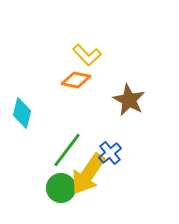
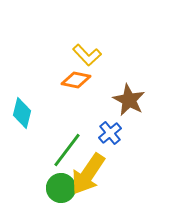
blue cross: moved 20 px up
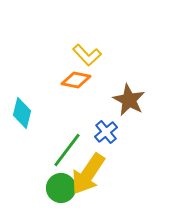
blue cross: moved 4 px left, 1 px up
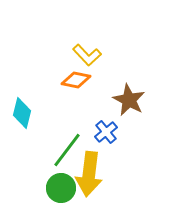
yellow arrow: moved 1 px right; rotated 27 degrees counterclockwise
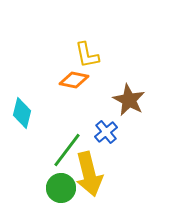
yellow L-shape: rotated 32 degrees clockwise
orange diamond: moved 2 px left
yellow arrow: rotated 21 degrees counterclockwise
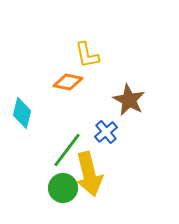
orange diamond: moved 6 px left, 2 px down
green circle: moved 2 px right
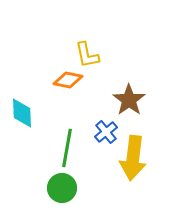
orange diamond: moved 2 px up
brown star: rotated 8 degrees clockwise
cyan diamond: rotated 16 degrees counterclockwise
green line: moved 2 px up; rotated 27 degrees counterclockwise
yellow arrow: moved 44 px right, 16 px up; rotated 21 degrees clockwise
green circle: moved 1 px left
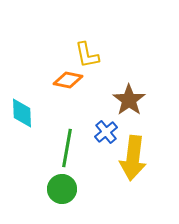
green circle: moved 1 px down
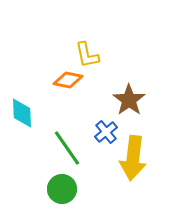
green line: rotated 45 degrees counterclockwise
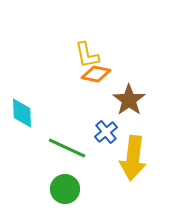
orange diamond: moved 28 px right, 6 px up
green line: rotated 30 degrees counterclockwise
green circle: moved 3 px right
